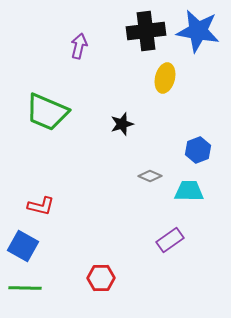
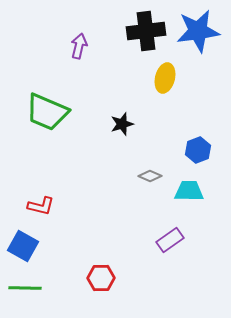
blue star: rotated 18 degrees counterclockwise
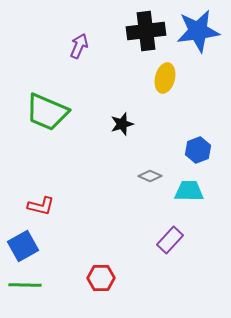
purple arrow: rotated 10 degrees clockwise
purple rectangle: rotated 12 degrees counterclockwise
blue square: rotated 32 degrees clockwise
green line: moved 3 px up
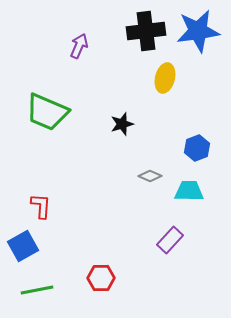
blue hexagon: moved 1 px left, 2 px up
red L-shape: rotated 100 degrees counterclockwise
green line: moved 12 px right, 5 px down; rotated 12 degrees counterclockwise
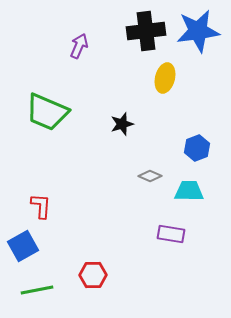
purple rectangle: moved 1 px right, 6 px up; rotated 56 degrees clockwise
red hexagon: moved 8 px left, 3 px up
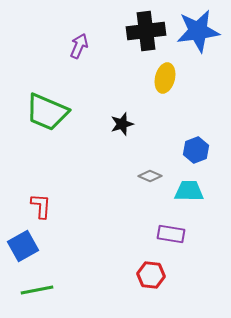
blue hexagon: moved 1 px left, 2 px down
red hexagon: moved 58 px right; rotated 8 degrees clockwise
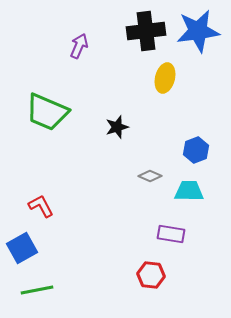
black star: moved 5 px left, 3 px down
red L-shape: rotated 32 degrees counterclockwise
blue square: moved 1 px left, 2 px down
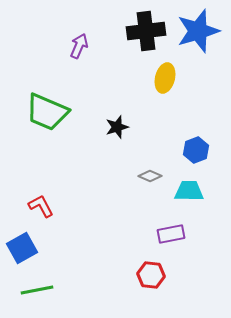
blue star: rotated 9 degrees counterclockwise
purple rectangle: rotated 20 degrees counterclockwise
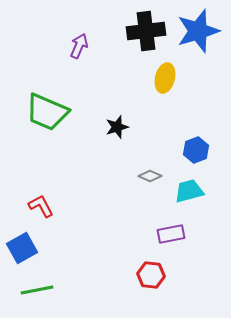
cyan trapezoid: rotated 16 degrees counterclockwise
